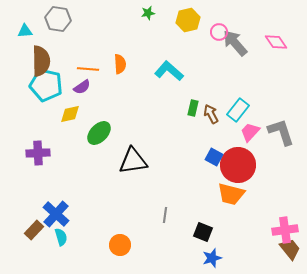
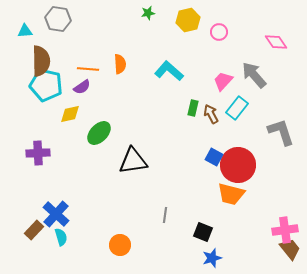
gray arrow: moved 19 px right, 32 px down
cyan rectangle: moved 1 px left, 2 px up
pink trapezoid: moved 27 px left, 51 px up
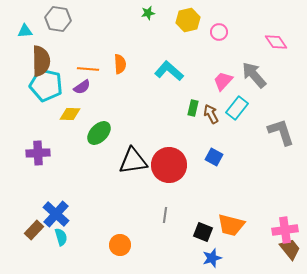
yellow diamond: rotated 15 degrees clockwise
red circle: moved 69 px left
orange trapezoid: moved 31 px down
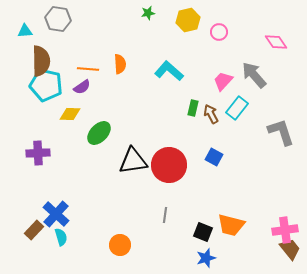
blue star: moved 6 px left
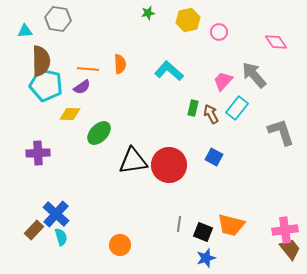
gray line: moved 14 px right, 9 px down
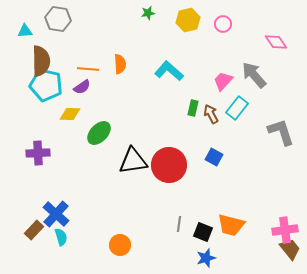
pink circle: moved 4 px right, 8 px up
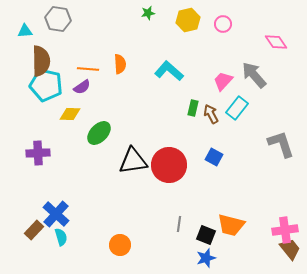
gray L-shape: moved 12 px down
black square: moved 3 px right, 3 px down
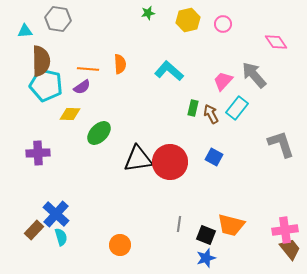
black triangle: moved 5 px right, 2 px up
red circle: moved 1 px right, 3 px up
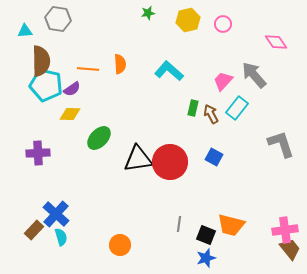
purple semicircle: moved 10 px left, 2 px down
green ellipse: moved 5 px down
